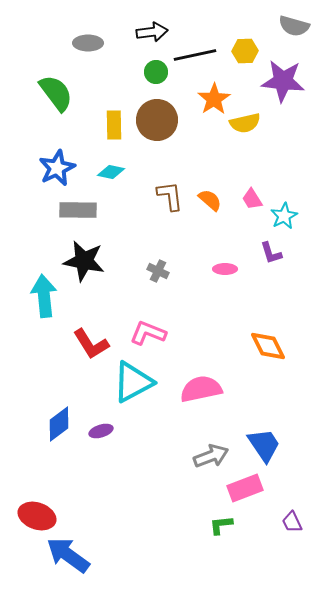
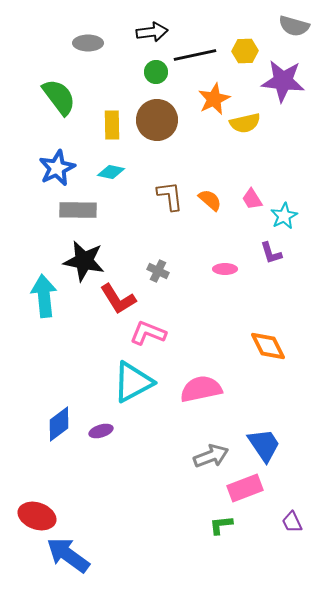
green semicircle: moved 3 px right, 4 px down
orange star: rotated 8 degrees clockwise
yellow rectangle: moved 2 px left
red L-shape: moved 27 px right, 45 px up
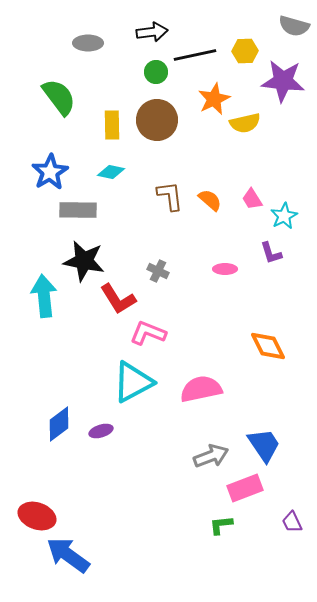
blue star: moved 7 px left, 4 px down; rotated 6 degrees counterclockwise
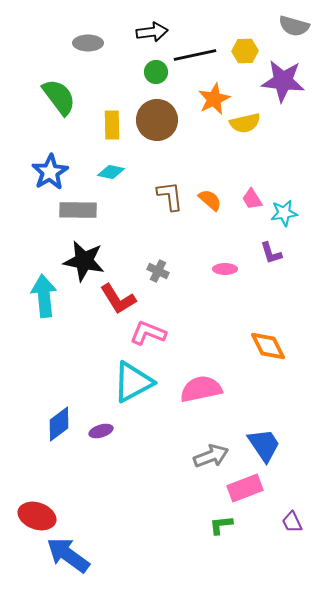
cyan star: moved 3 px up; rotated 20 degrees clockwise
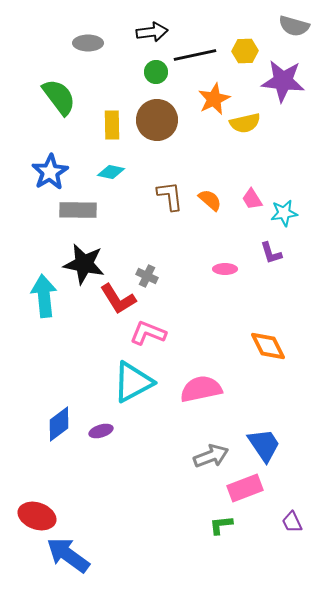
black star: moved 3 px down
gray cross: moved 11 px left, 5 px down
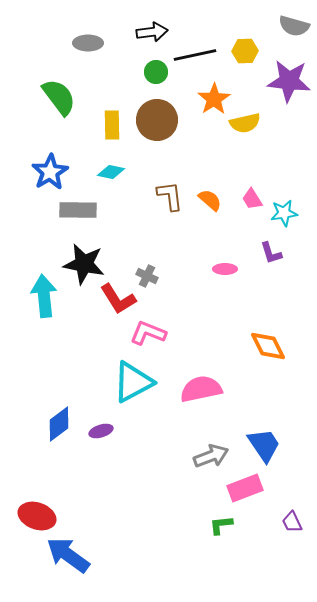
purple star: moved 6 px right
orange star: rotated 8 degrees counterclockwise
